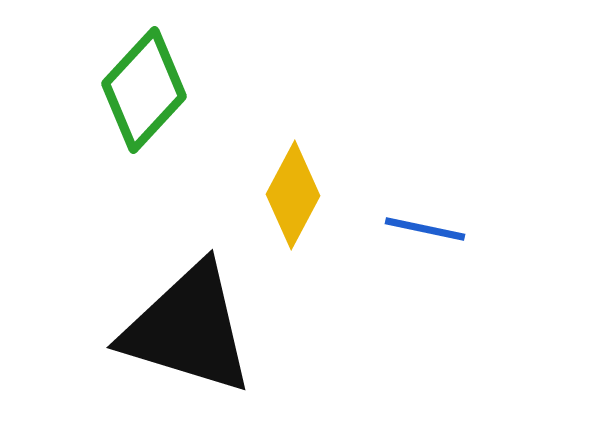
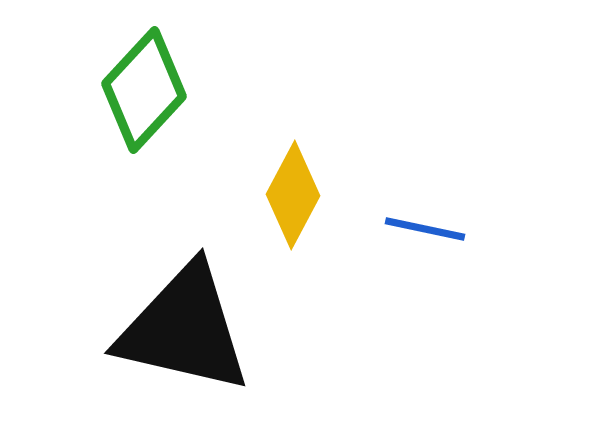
black triangle: moved 4 px left; rotated 4 degrees counterclockwise
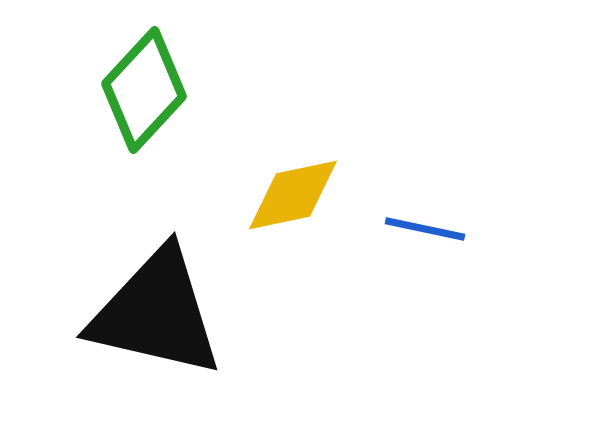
yellow diamond: rotated 50 degrees clockwise
black triangle: moved 28 px left, 16 px up
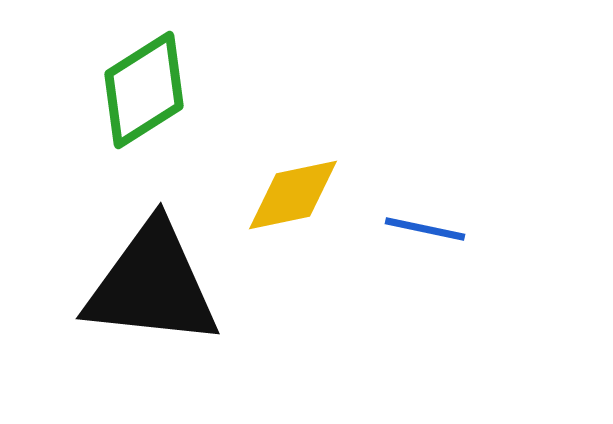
green diamond: rotated 15 degrees clockwise
black triangle: moved 4 px left, 28 px up; rotated 7 degrees counterclockwise
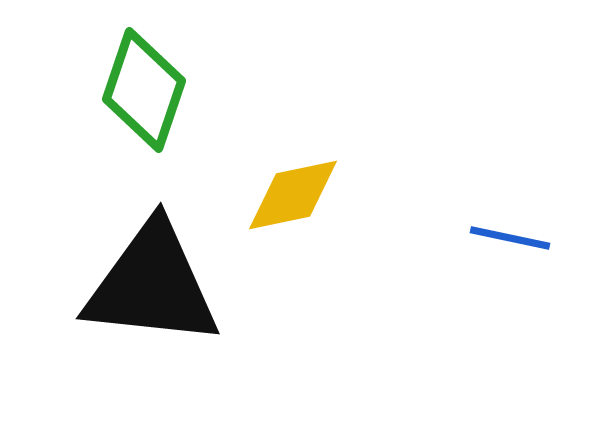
green diamond: rotated 39 degrees counterclockwise
blue line: moved 85 px right, 9 px down
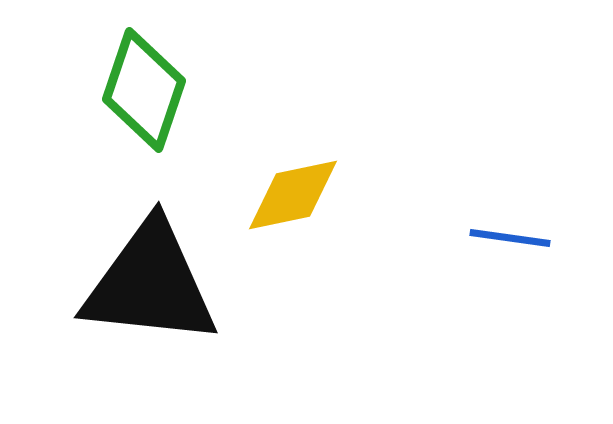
blue line: rotated 4 degrees counterclockwise
black triangle: moved 2 px left, 1 px up
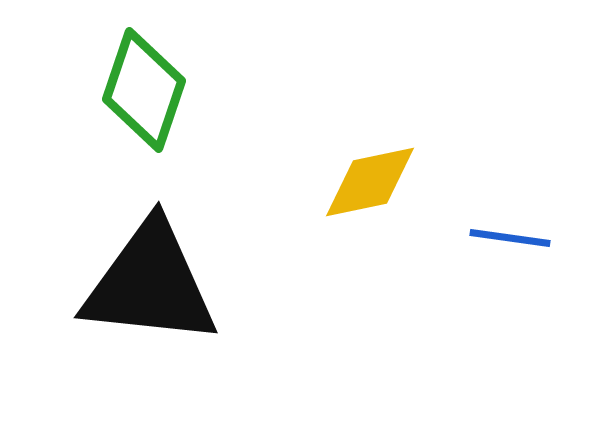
yellow diamond: moved 77 px right, 13 px up
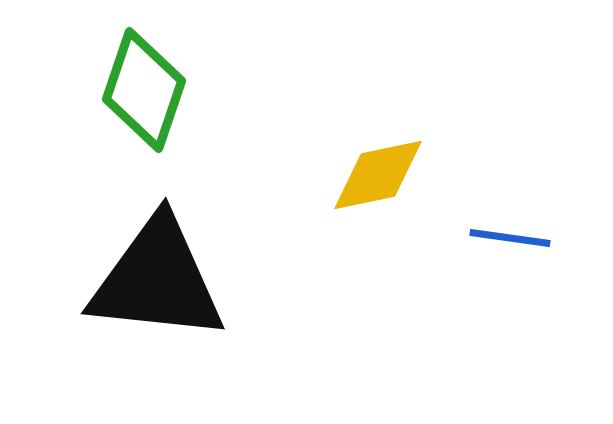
yellow diamond: moved 8 px right, 7 px up
black triangle: moved 7 px right, 4 px up
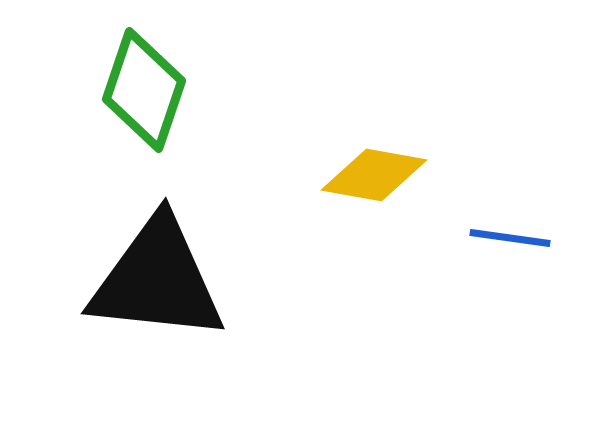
yellow diamond: moved 4 px left; rotated 22 degrees clockwise
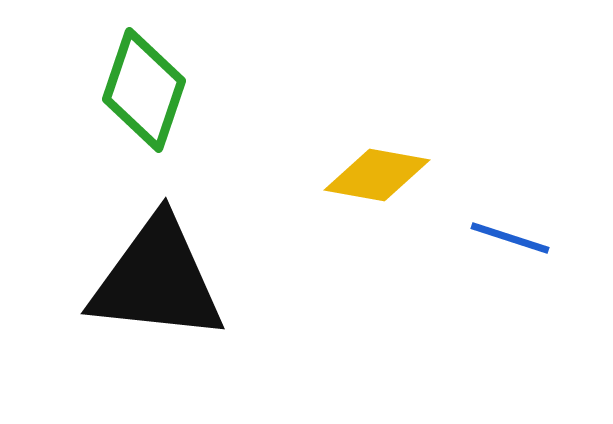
yellow diamond: moved 3 px right
blue line: rotated 10 degrees clockwise
